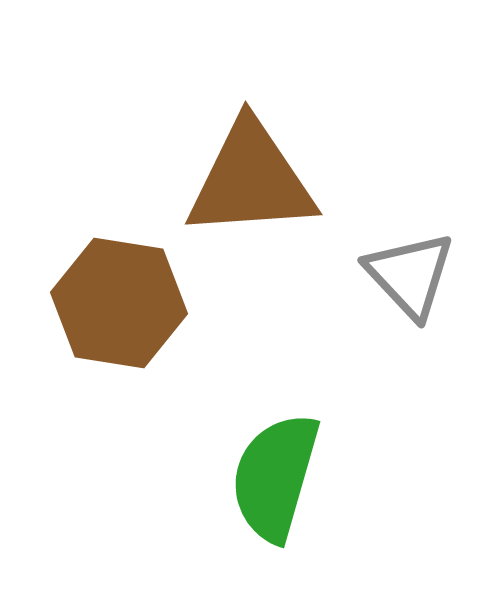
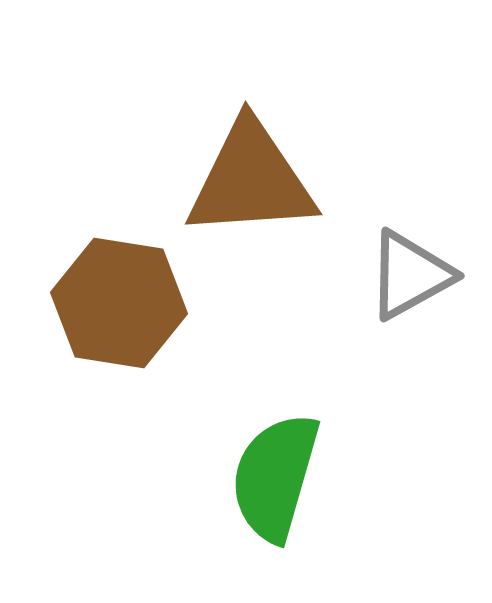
gray triangle: rotated 44 degrees clockwise
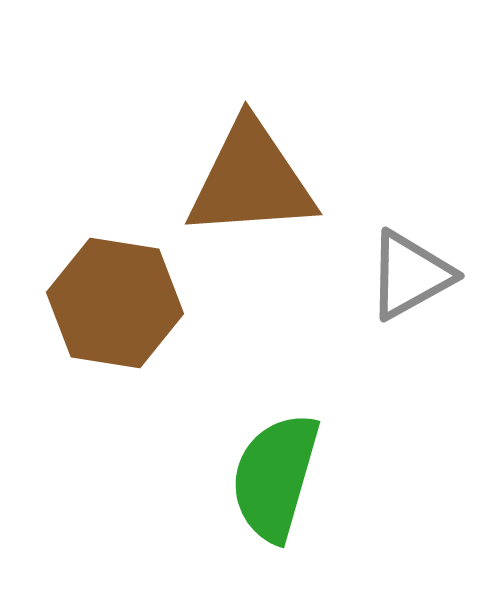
brown hexagon: moved 4 px left
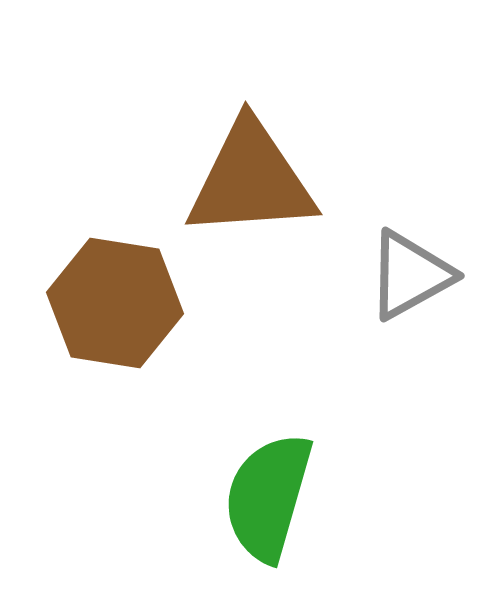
green semicircle: moved 7 px left, 20 px down
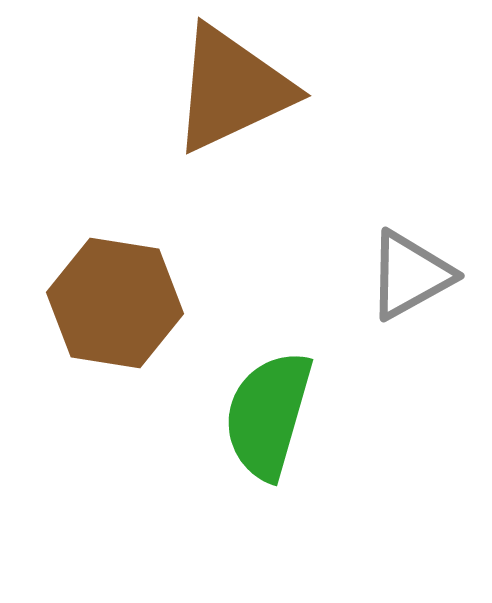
brown triangle: moved 19 px left, 91 px up; rotated 21 degrees counterclockwise
green semicircle: moved 82 px up
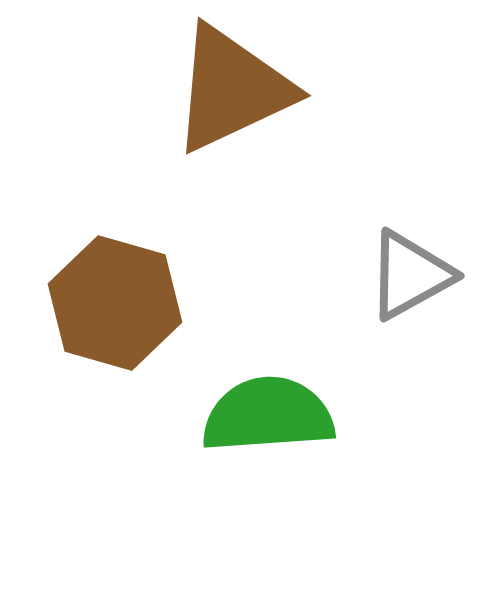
brown hexagon: rotated 7 degrees clockwise
green semicircle: rotated 70 degrees clockwise
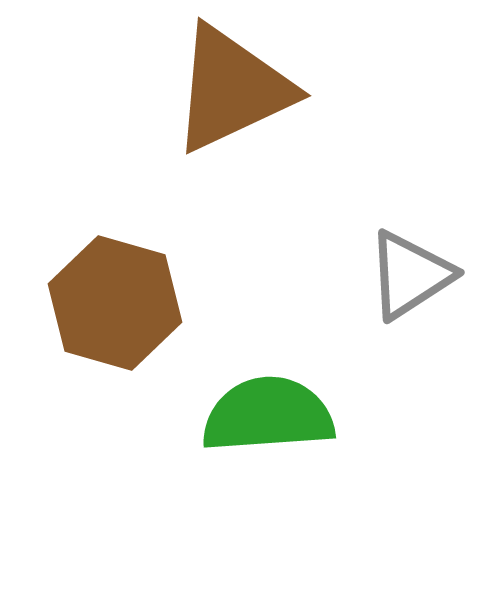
gray triangle: rotated 4 degrees counterclockwise
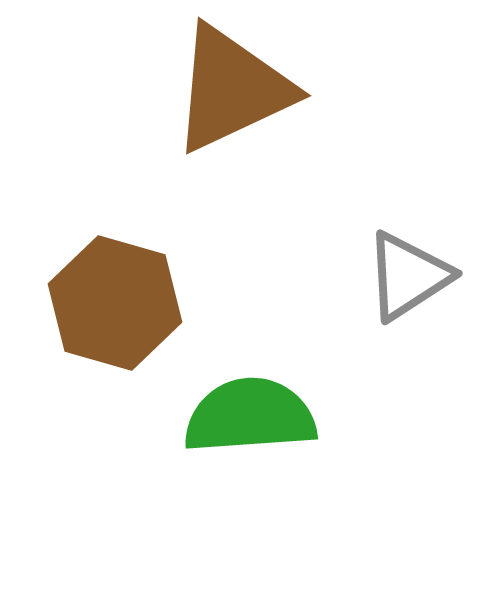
gray triangle: moved 2 px left, 1 px down
green semicircle: moved 18 px left, 1 px down
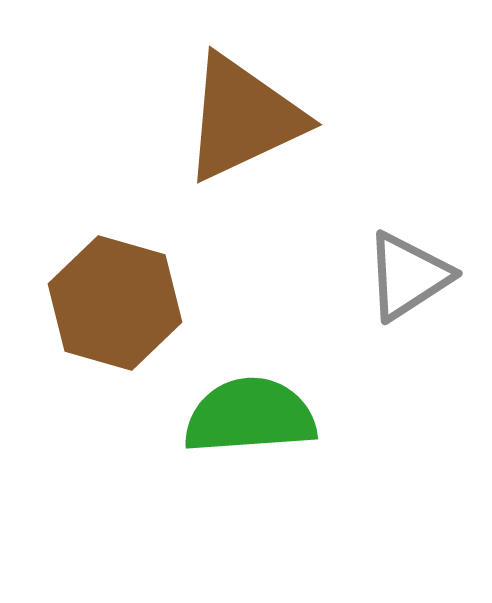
brown triangle: moved 11 px right, 29 px down
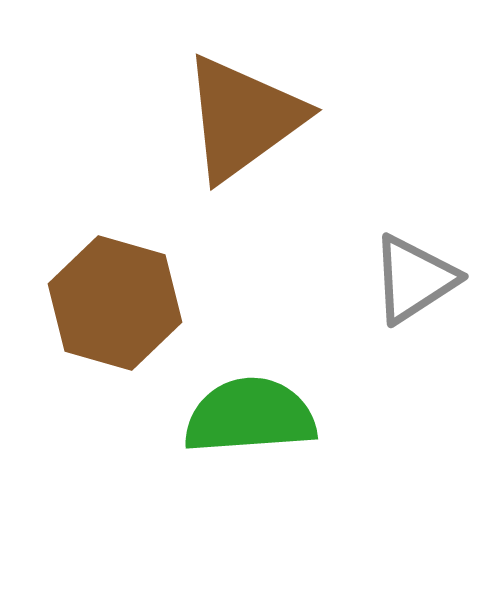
brown triangle: rotated 11 degrees counterclockwise
gray triangle: moved 6 px right, 3 px down
